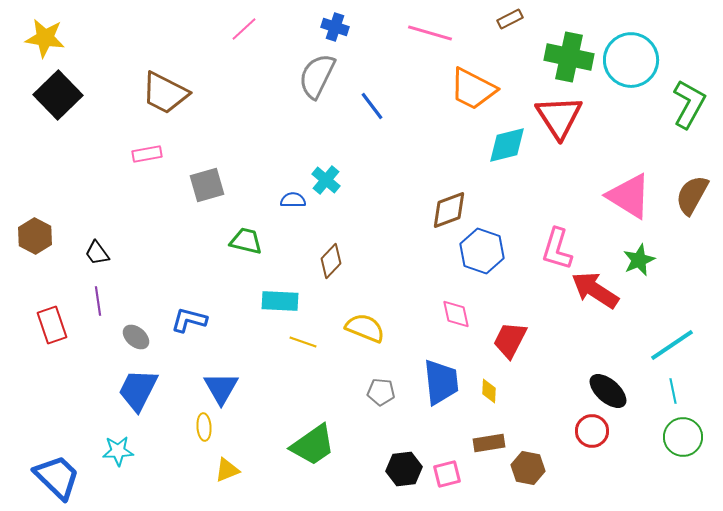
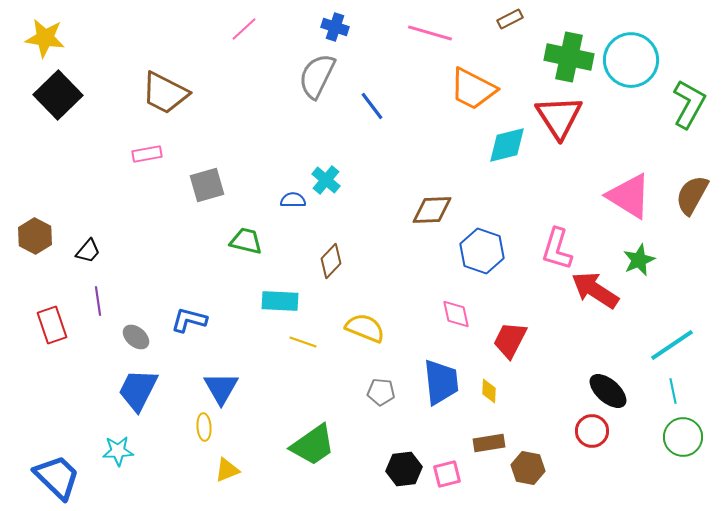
brown diamond at (449, 210): moved 17 px left; rotated 18 degrees clockwise
black trapezoid at (97, 253): moved 9 px left, 2 px up; rotated 104 degrees counterclockwise
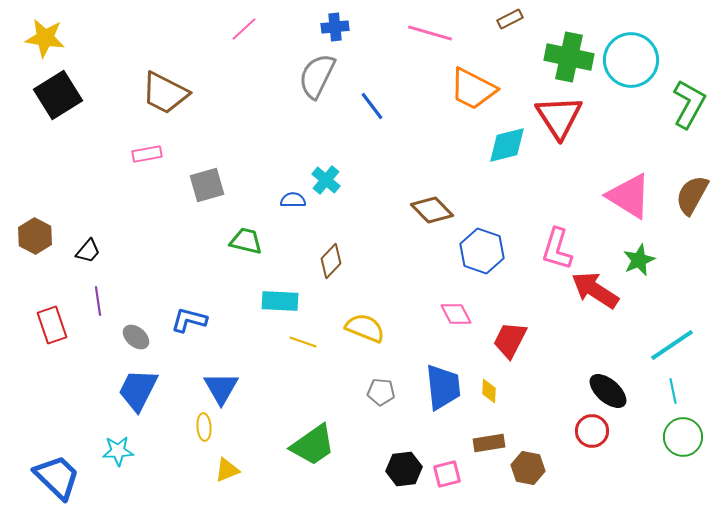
blue cross at (335, 27): rotated 24 degrees counterclockwise
black square at (58, 95): rotated 12 degrees clockwise
brown diamond at (432, 210): rotated 48 degrees clockwise
pink diamond at (456, 314): rotated 16 degrees counterclockwise
blue trapezoid at (441, 382): moved 2 px right, 5 px down
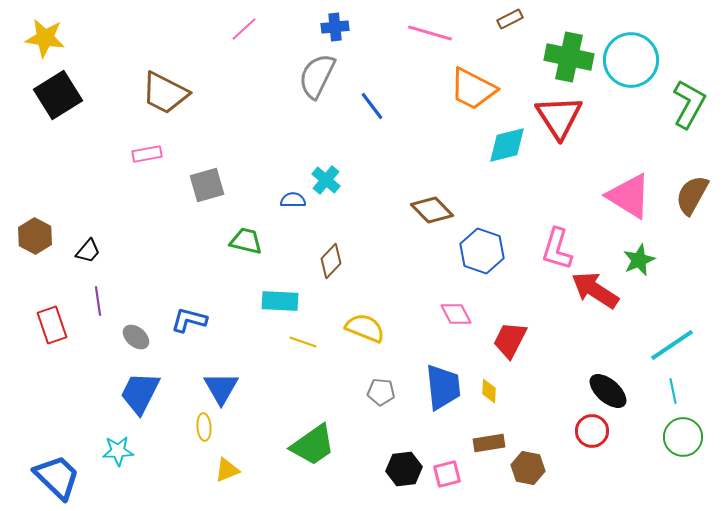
blue trapezoid at (138, 390): moved 2 px right, 3 px down
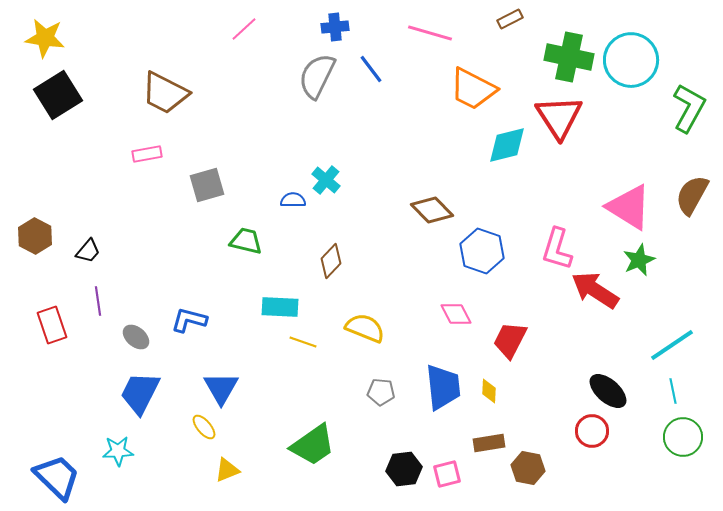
green L-shape at (689, 104): moved 4 px down
blue line at (372, 106): moved 1 px left, 37 px up
pink triangle at (629, 196): moved 11 px down
cyan rectangle at (280, 301): moved 6 px down
yellow ellipse at (204, 427): rotated 36 degrees counterclockwise
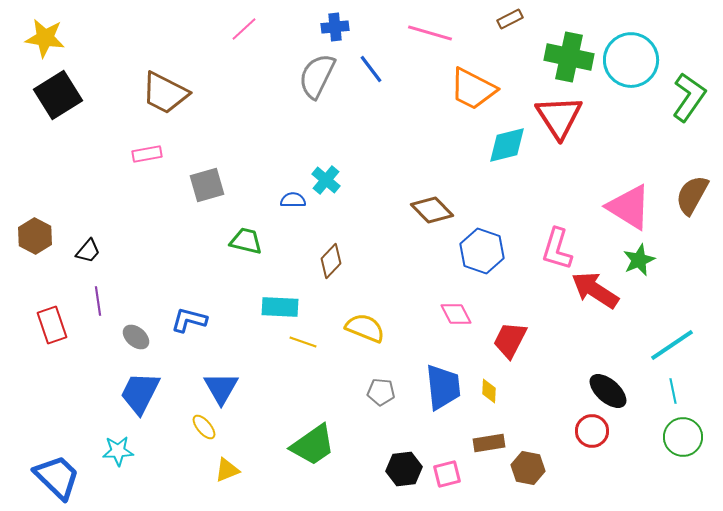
green L-shape at (689, 108): moved 11 px up; rotated 6 degrees clockwise
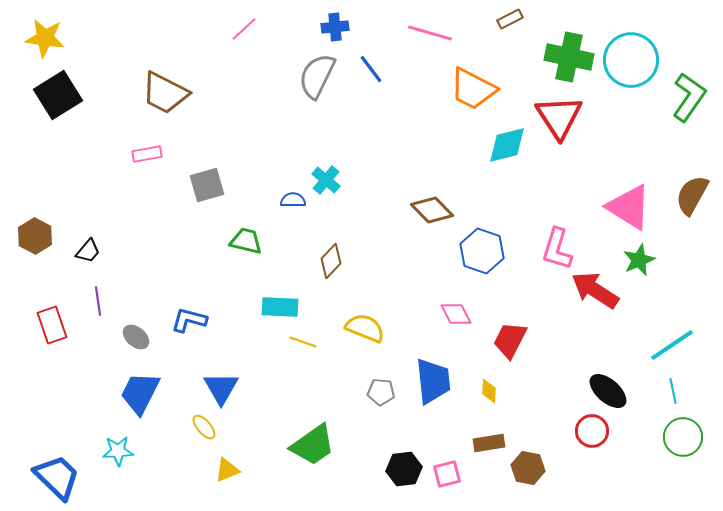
blue trapezoid at (443, 387): moved 10 px left, 6 px up
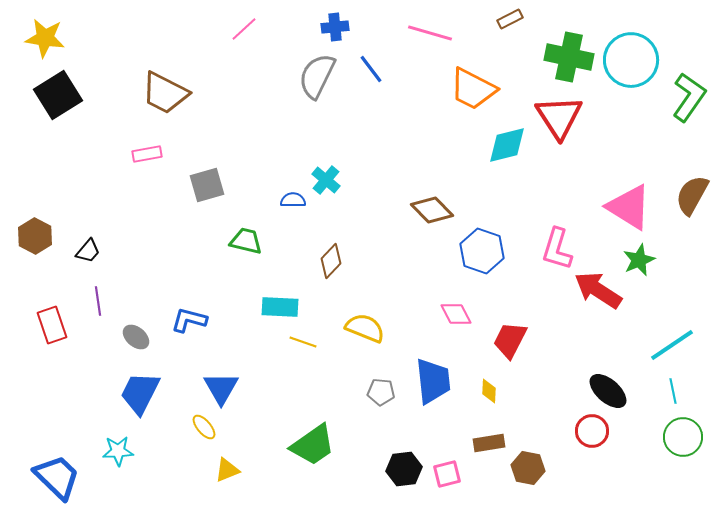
red arrow at (595, 290): moved 3 px right
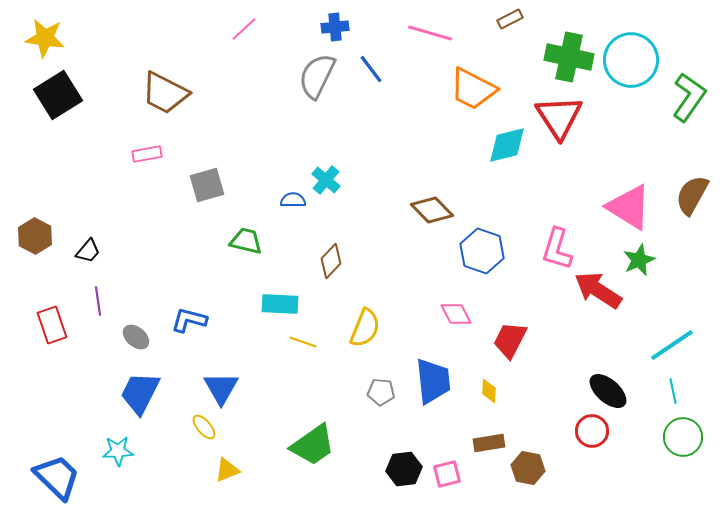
cyan rectangle at (280, 307): moved 3 px up
yellow semicircle at (365, 328): rotated 90 degrees clockwise
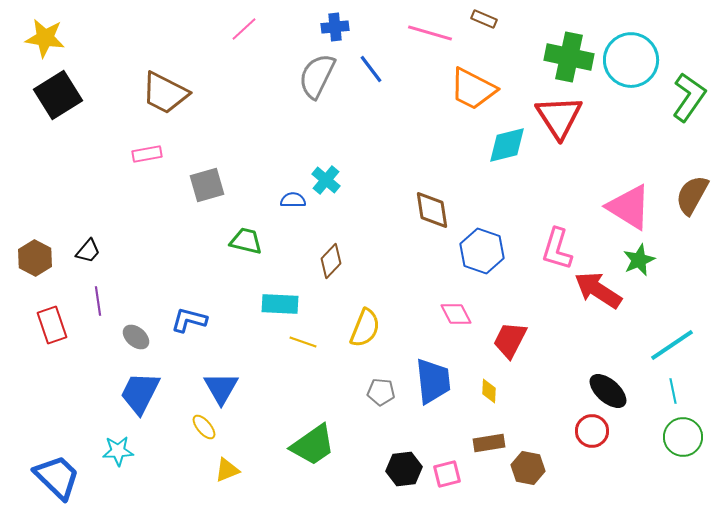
brown rectangle at (510, 19): moved 26 px left; rotated 50 degrees clockwise
brown diamond at (432, 210): rotated 36 degrees clockwise
brown hexagon at (35, 236): moved 22 px down
